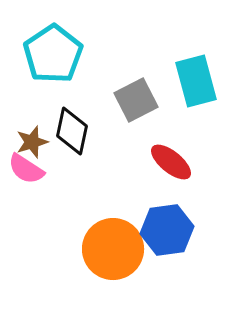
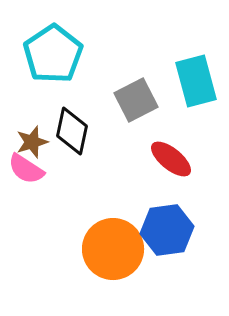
red ellipse: moved 3 px up
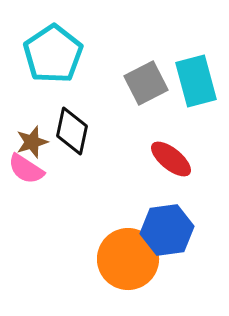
gray square: moved 10 px right, 17 px up
orange circle: moved 15 px right, 10 px down
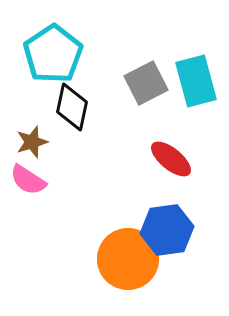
black diamond: moved 24 px up
pink semicircle: moved 2 px right, 11 px down
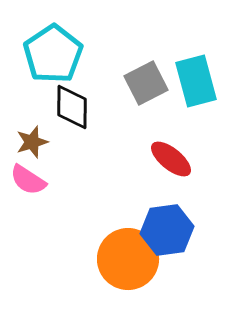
black diamond: rotated 12 degrees counterclockwise
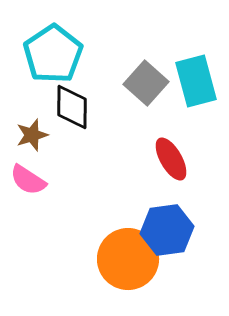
gray square: rotated 21 degrees counterclockwise
brown star: moved 7 px up
red ellipse: rotated 21 degrees clockwise
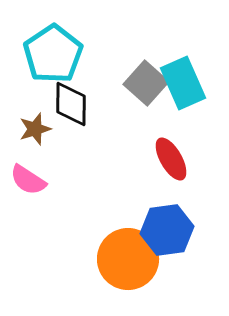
cyan rectangle: moved 13 px left, 2 px down; rotated 9 degrees counterclockwise
black diamond: moved 1 px left, 3 px up
brown star: moved 3 px right, 6 px up
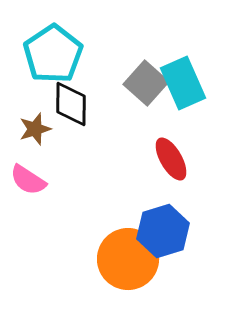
blue hexagon: moved 4 px left, 1 px down; rotated 9 degrees counterclockwise
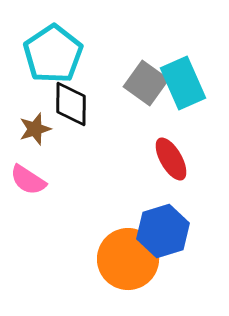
gray square: rotated 6 degrees counterclockwise
